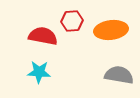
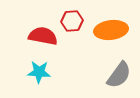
gray semicircle: rotated 116 degrees clockwise
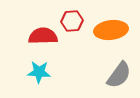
red semicircle: rotated 12 degrees counterclockwise
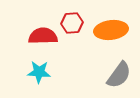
red hexagon: moved 2 px down
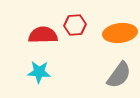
red hexagon: moved 3 px right, 2 px down
orange ellipse: moved 9 px right, 3 px down
red semicircle: moved 1 px up
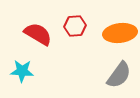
red hexagon: moved 1 px down
red semicircle: moved 5 px left, 1 px up; rotated 32 degrees clockwise
cyan star: moved 17 px left, 1 px up
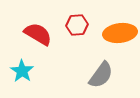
red hexagon: moved 2 px right, 1 px up
cyan star: rotated 30 degrees clockwise
gray semicircle: moved 18 px left
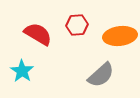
orange ellipse: moved 3 px down
gray semicircle: rotated 12 degrees clockwise
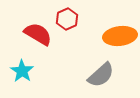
red hexagon: moved 10 px left, 6 px up; rotated 20 degrees counterclockwise
